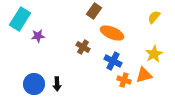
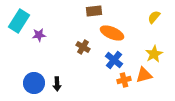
brown rectangle: rotated 49 degrees clockwise
cyan rectangle: moved 1 px left, 2 px down
purple star: moved 1 px right, 1 px up
blue cross: moved 1 px right, 1 px up; rotated 12 degrees clockwise
orange cross: rotated 32 degrees counterclockwise
blue circle: moved 1 px up
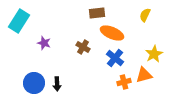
brown rectangle: moved 3 px right, 2 px down
yellow semicircle: moved 9 px left, 2 px up; rotated 16 degrees counterclockwise
purple star: moved 5 px right, 8 px down; rotated 24 degrees clockwise
blue cross: moved 1 px right, 2 px up
orange cross: moved 2 px down
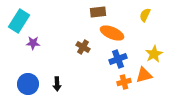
brown rectangle: moved 1 px right, 1 px up
purple star: moved 11 px left; rotated 16 degrees counterclockwise
blue cross: moved 3 px right, 1 px down; rotated 30 degrees clockwise
blue circle: moved 6 px left, 1 px down
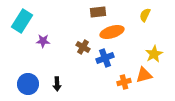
cyan rectangle: moved 3 px right
orange ellipse: moved 1 px up; rotated 40 degrees counterclockwise
purple star: moved 10 px right, 2 px up
blue cross: moved 13 px left, 1 px up
